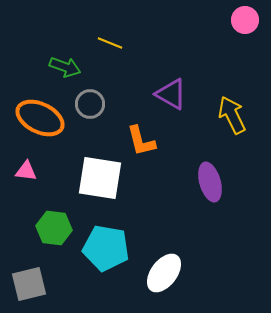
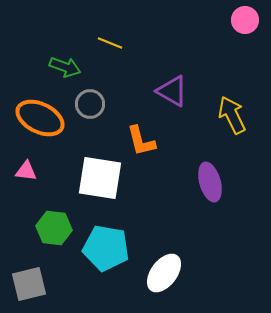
purple triangle: moved 1 px right, 3 px up
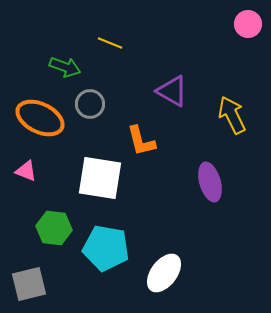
pink circle: moved 3 px right, 4 px down
pink triangle: rotated 15 degrees clockwise
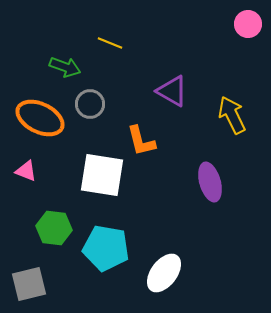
white square: moved 2 px right, 3 px up
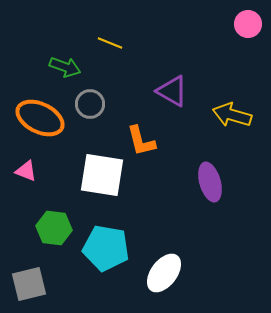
yellow arrow: rotated 48 degrees counterclockwise
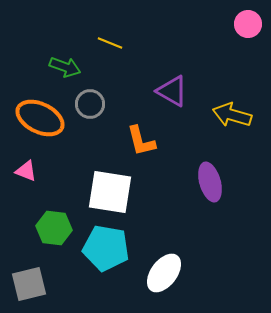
white square: moved 8 px right, 17 px down
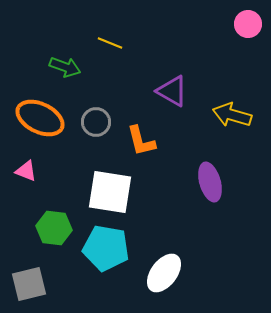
gray circle: moved 6 px right, 18 px down
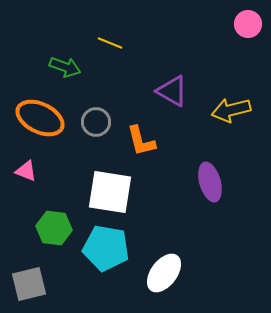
yellow arrow: moved 1 px left, 5 px up; rotated 30 degrees counterclockwise
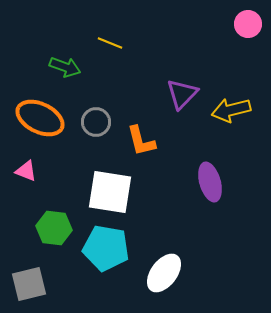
purple triangle: moved 10 px right, 3 px down; rotated 44 degrees clockwise
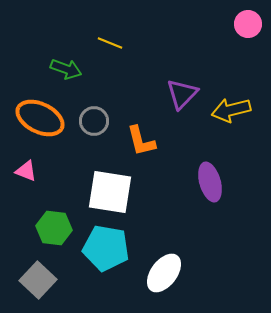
green arrow: moved 1 px right, 2 px down
gray circle: moved 2 px left, 1 px up
gray square: moved 9 px right, 4 px up; rotated 33 degrees counterclockwise
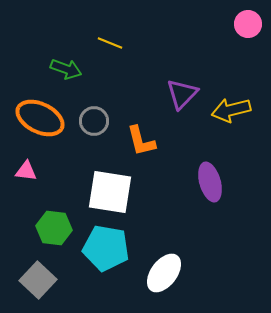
pink triangle: rotated 15 degrees counterclockwise
